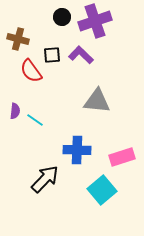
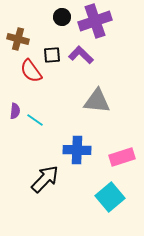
cyan square: moved 8 px right, 7 px down
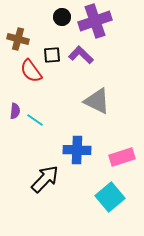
gray triangle: rotated 20 degrees clockwise
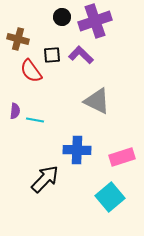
cyan line: rotated 24 degrees counterclockwise
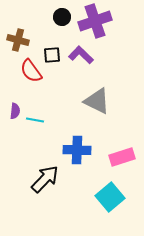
brown cross: moved 1 px down
